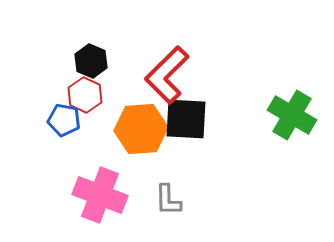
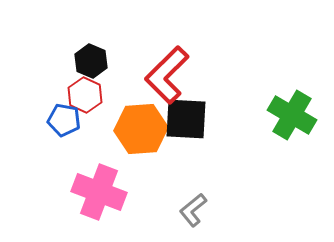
pink cross: moved 1 px left, 3 px up
gray L-shape: moved 25 px right, 10 px down; rotated 52 degrees clockwise
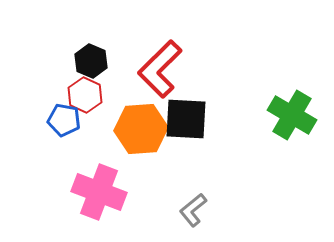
red L-shape: moved 7 px left, 6 px up
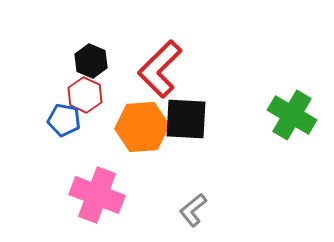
orange hexagon: moved 1 px right, 2 px up
pink cross: moved 2 px left, 3 px down
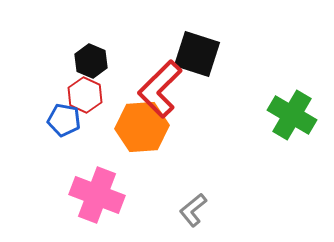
red L-shape: moved 20 px down
black square: moved 11 px right, 65 px up; rotated 15 degrees clockwise
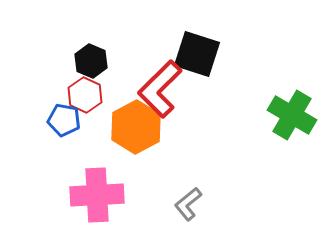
orange hexagon: moved 6 px left; rotated 24 degrees counterclockwise
pink cross: rotated 24 degrees counterclockwise
gray L-shape: moved 5 px left, 6 px up
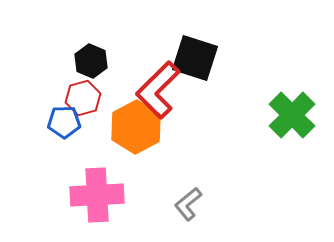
black square: moved 2 px left, 4 px down
red L-shape: moved 2 px left, 1 px down
red hexagon: moved 2 px left, 3 px down; rotated 20 degrees clockwise
green cross: rotated 15 degrees clockwise
blue pentagon: moved 2 px down; rotated 12 degrees counterclockwise
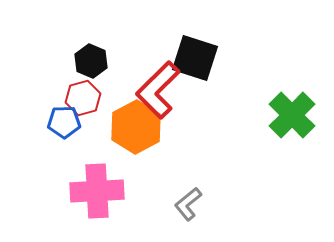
pink cross: moved 4 px up
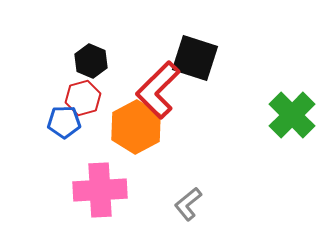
pink cross: moved 3 px right, 1 px up
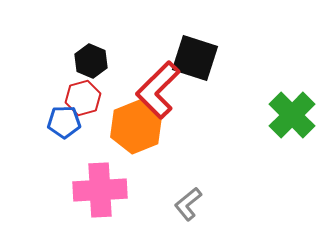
orange hexagon: rotated 6 degrees clockwise
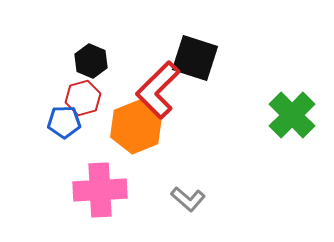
gray L-shape: moved 5 px up; rotated 100 degrees counterclockwise
